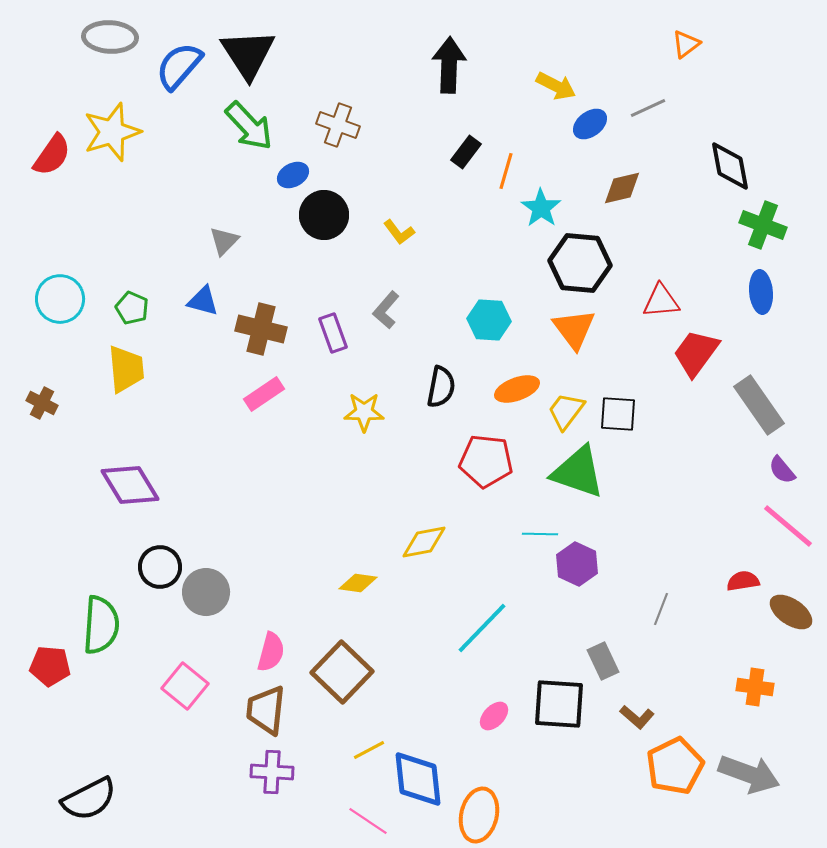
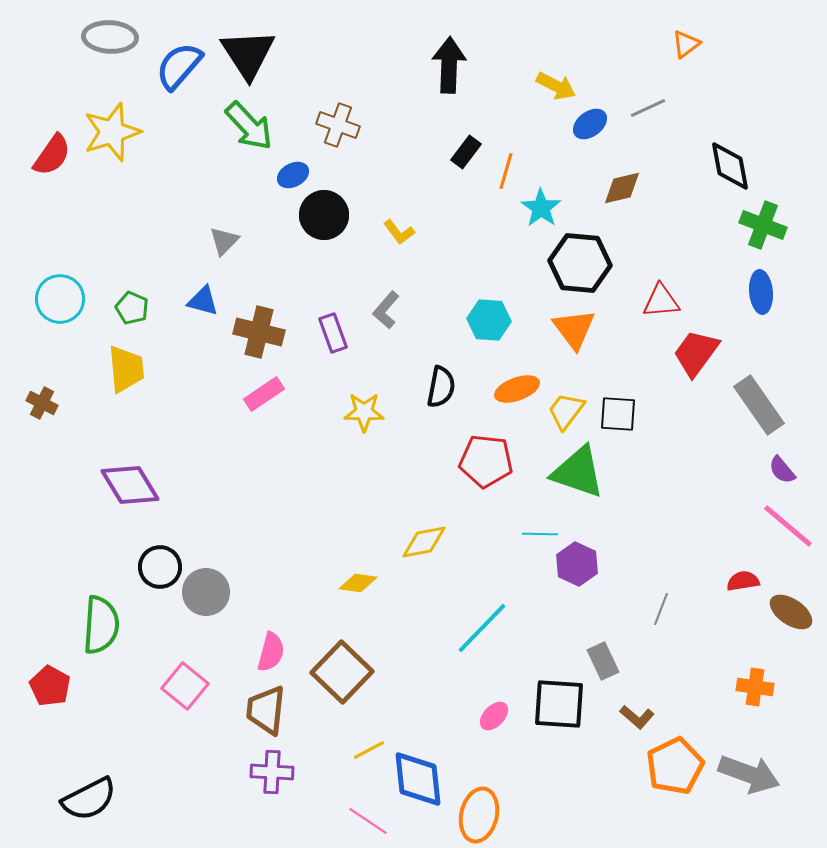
brown cross at (261, 329): moved 2 px left, 3 px down
red pentagon at (50, 666): moved 20 px down; rotated 24 degrees clockwise
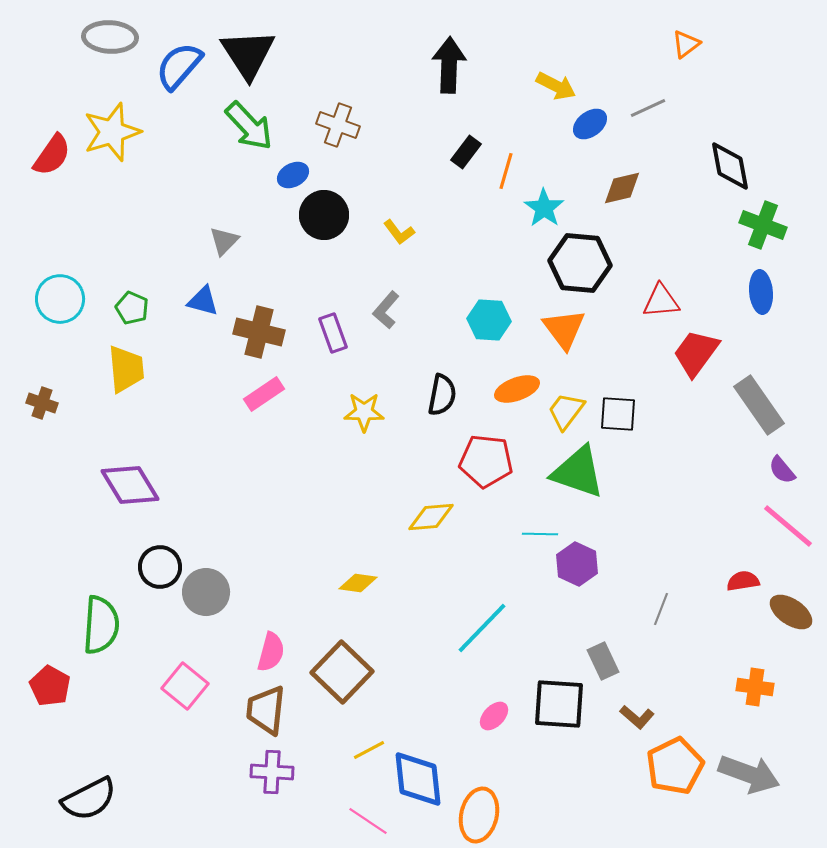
cyan star at (541, 208): moved 3 px right
orange triangle at (574, 329): moved 10 px left
black semicircle at (441, 387): moved 1 px right, 8 px down
brown cross at (42, 403): rotated 8 degrees counterclockwise
yellow diamond at (424, 542): moved 7 px right, 25 px up; rotated 6 degrees clockwise
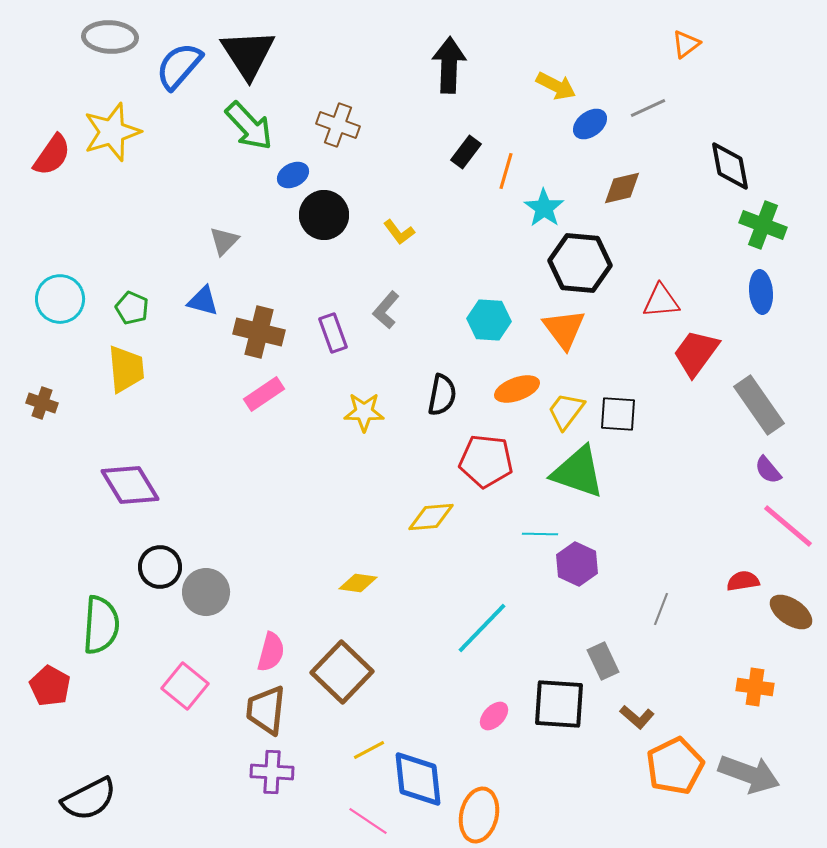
purple semicircle at (782, 470): moved 14 px left
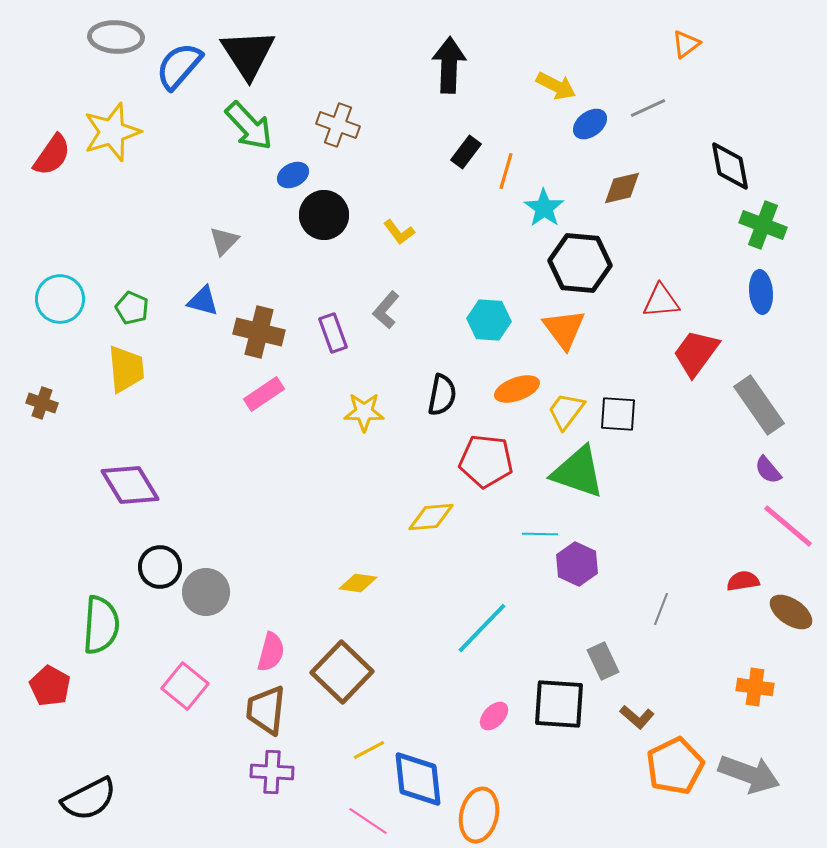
gray ellipse at (110, 37): moved 6 px right
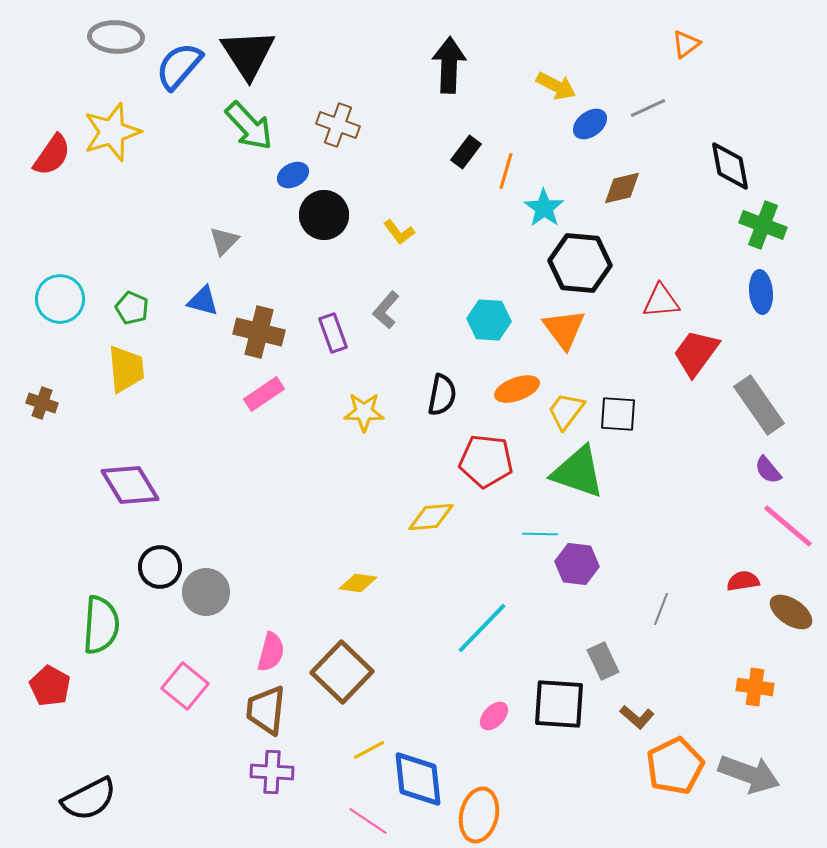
purple hexagon at (577, 564): rotated 18 degrees counterclockwise
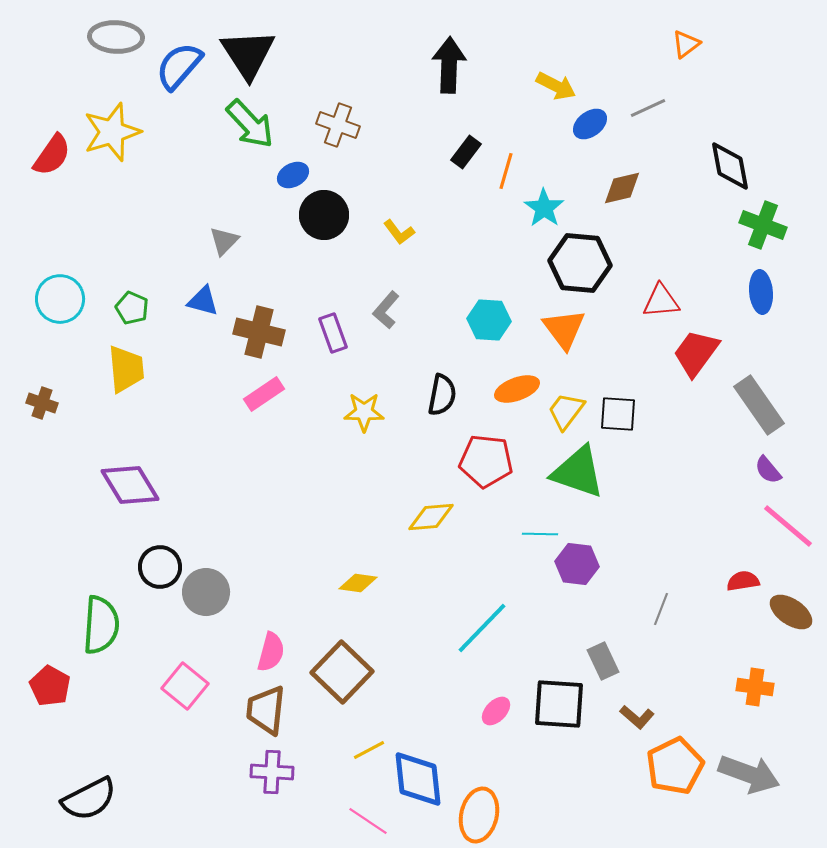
green arrow at (249, 126): moved 1 px right, 2 px up
pink ellipse at (494, 716): moved 2 px right, 5 px up
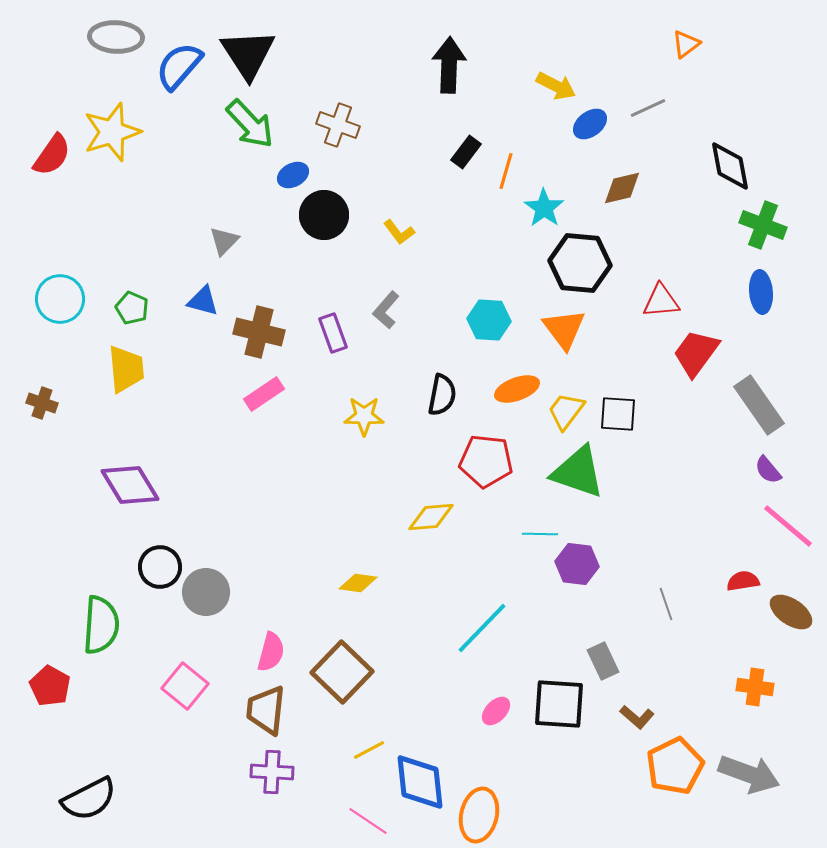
yellow star at (364, 412): moved 4 px down
gray line at (661, 609): moved 5 px right, 5 px up; rotated 40 degrees counterclockwise
blue diamond at (418, 779): moved 2 px right, 3 px down
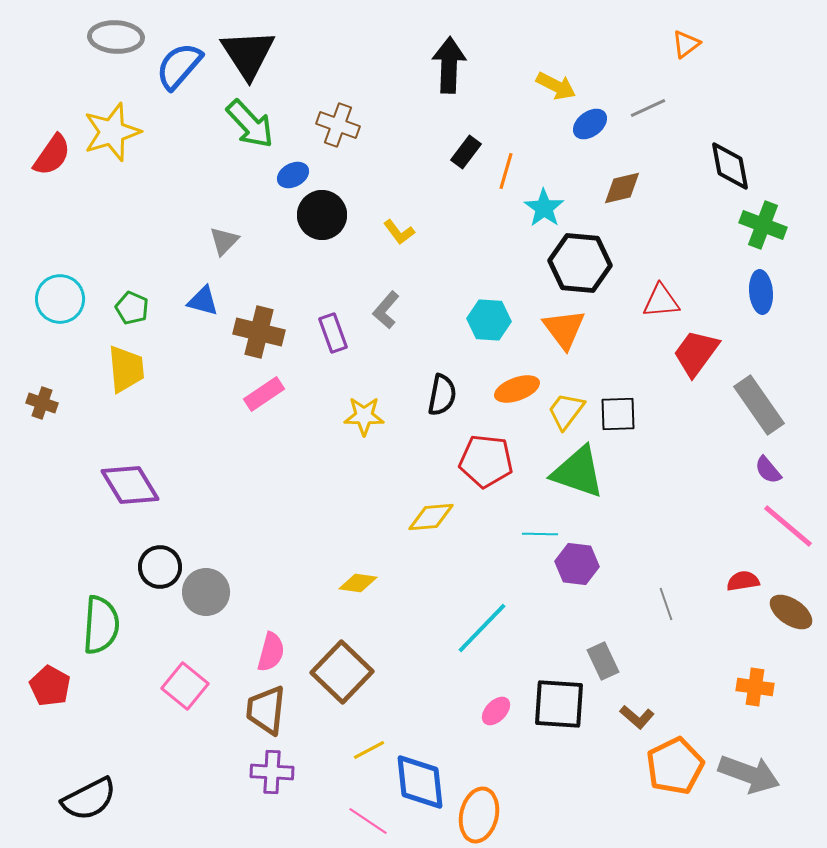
black circle at (324, 215): moved 2 px left
black square at (618, 414): rotated 6 degrees counterclockwise
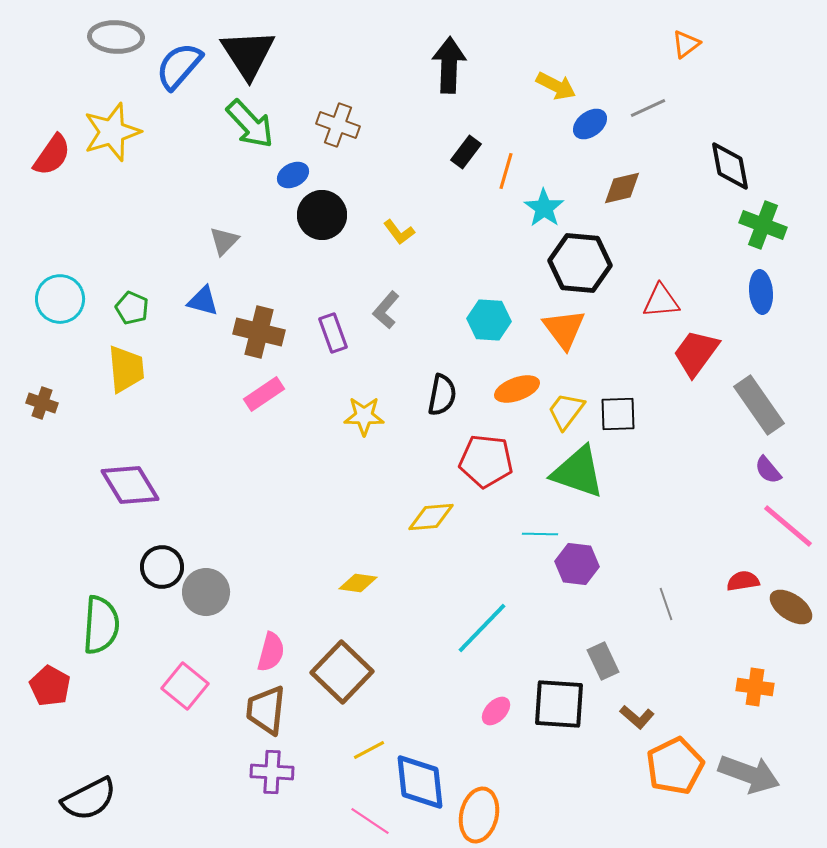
black circle at (160, 567): moved 2 px right
brown ellipse at (791, 612): moved 5 px up
pink line at (368, 821): moved 2 px right
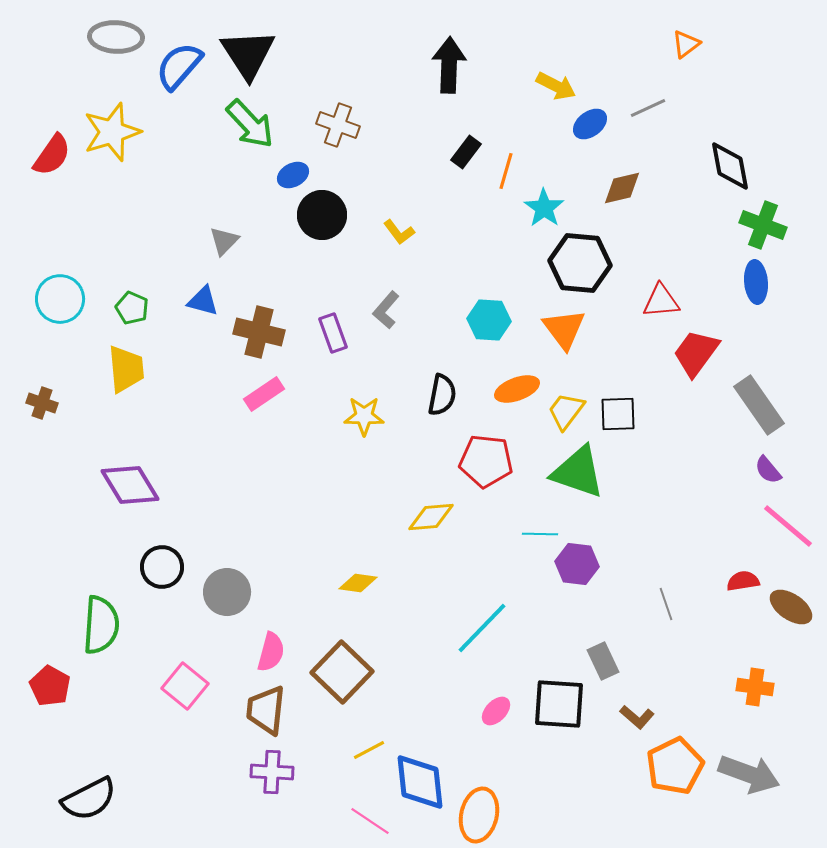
blue ellipse at (761, 292): moved 5 px left, 10 px up
gray circle at (206, 592): moved 21 px right
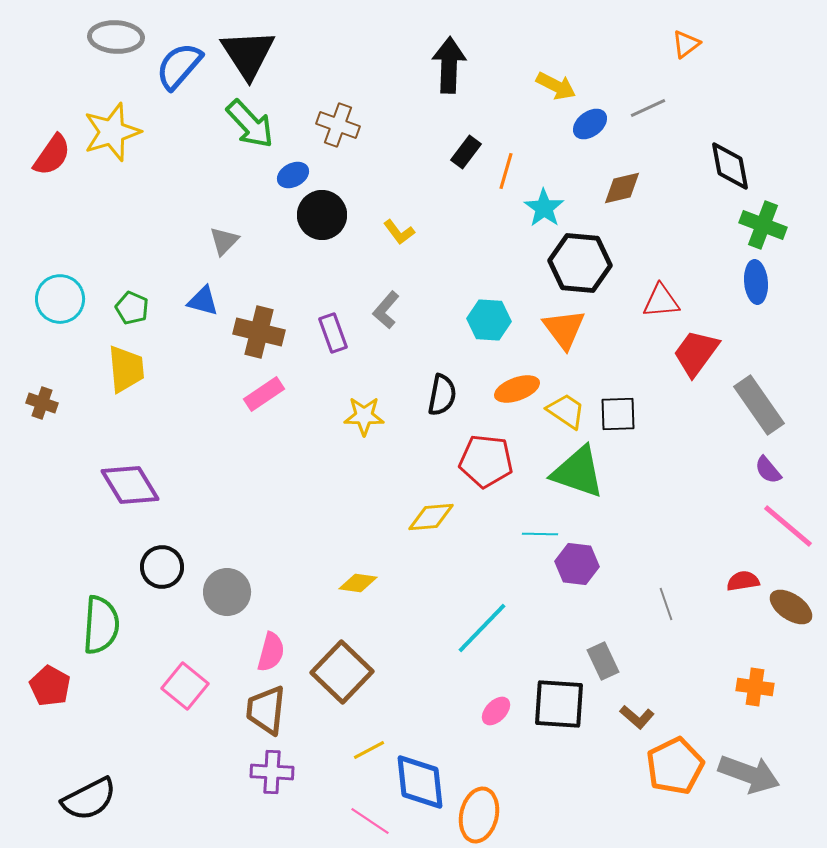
yellow trapezoid at (566, 411): rotated 87 degrees clockwise
